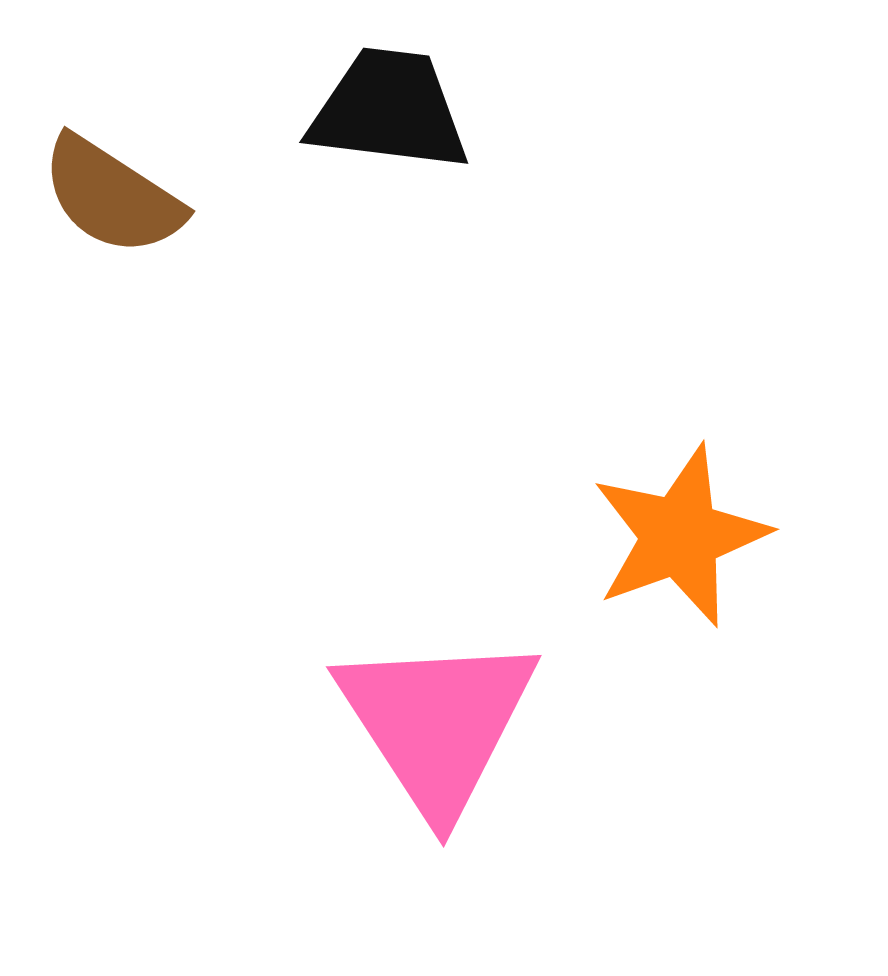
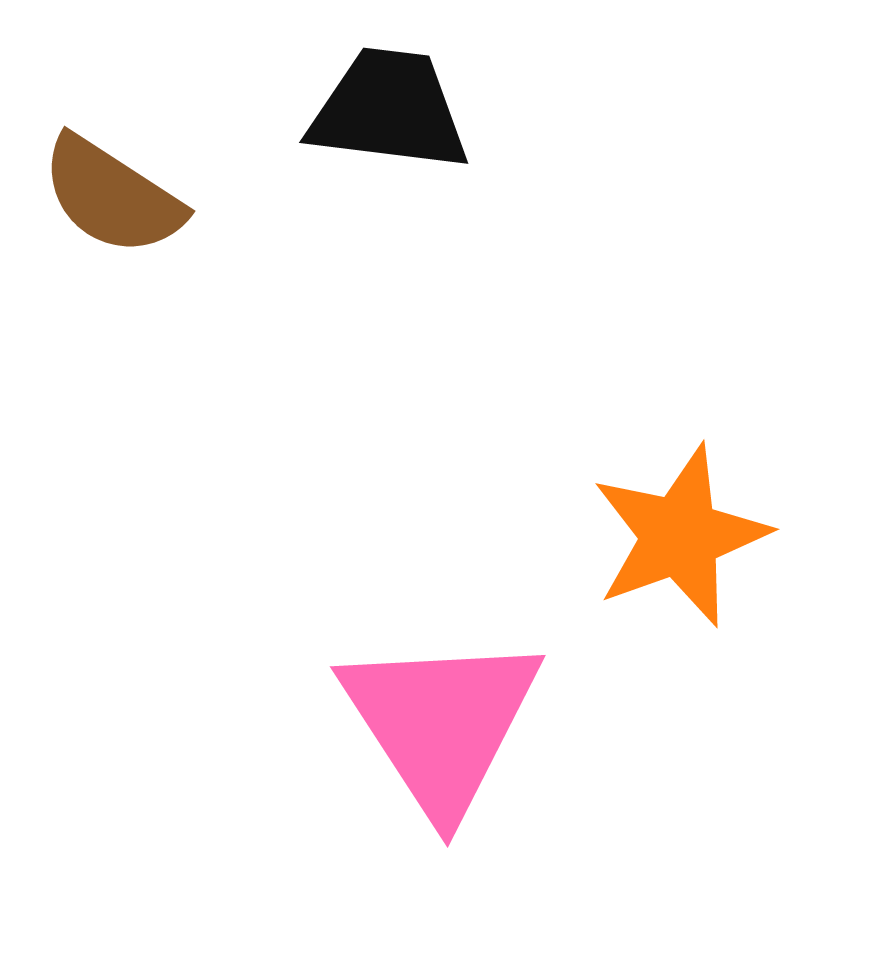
pink triangle: moved 4 px right
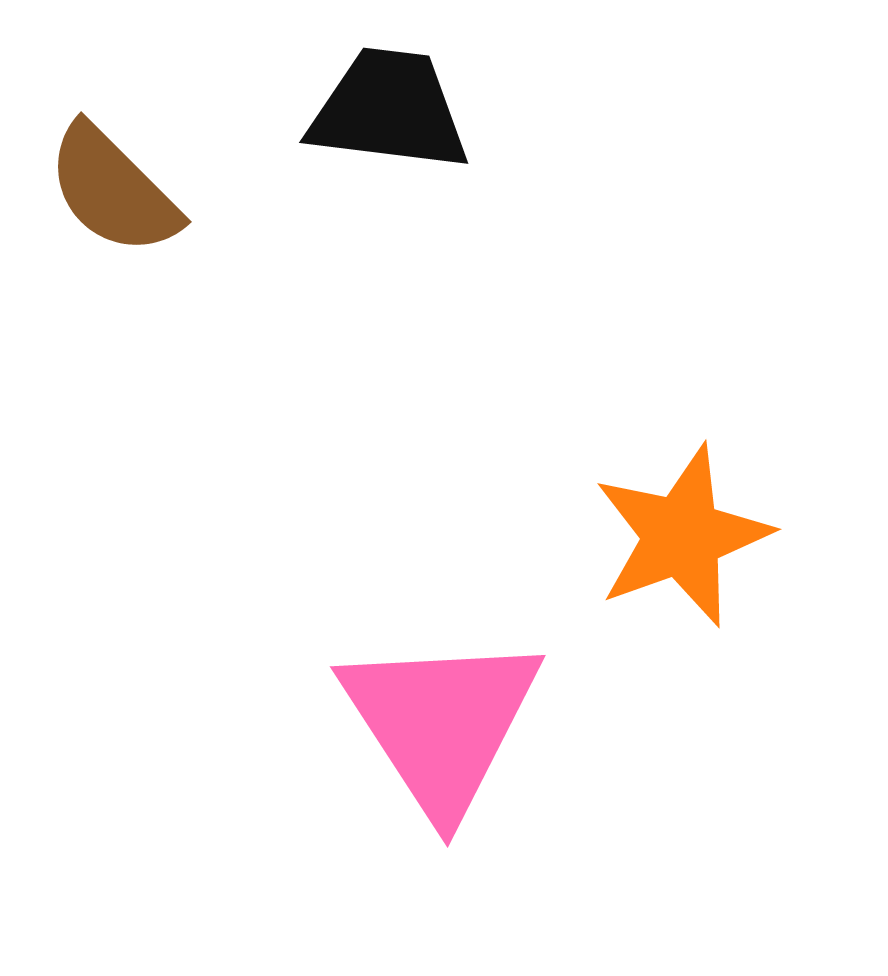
brown semicircle: moved 1 px right, 6 px up; rotated 12 degrees clockwise
orange star: moved 2 px right
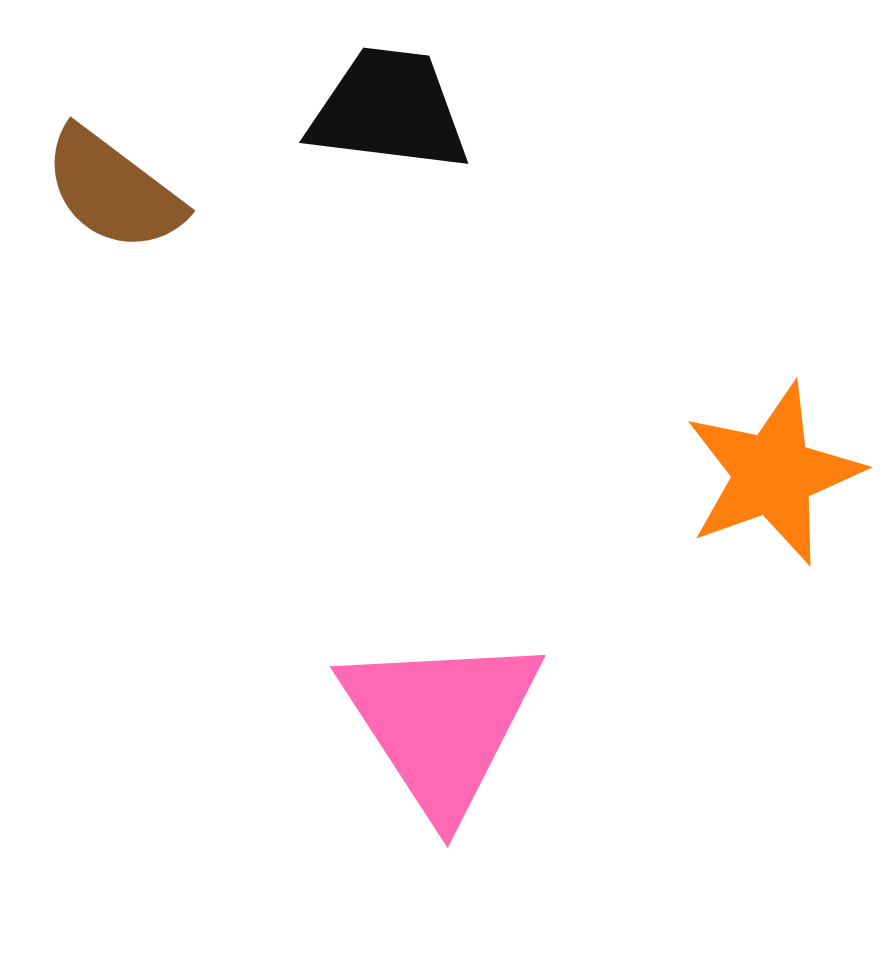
brown semicircle: rotated 8 degrees counterclockwise
orange star: moved 91 px right, 62 px up
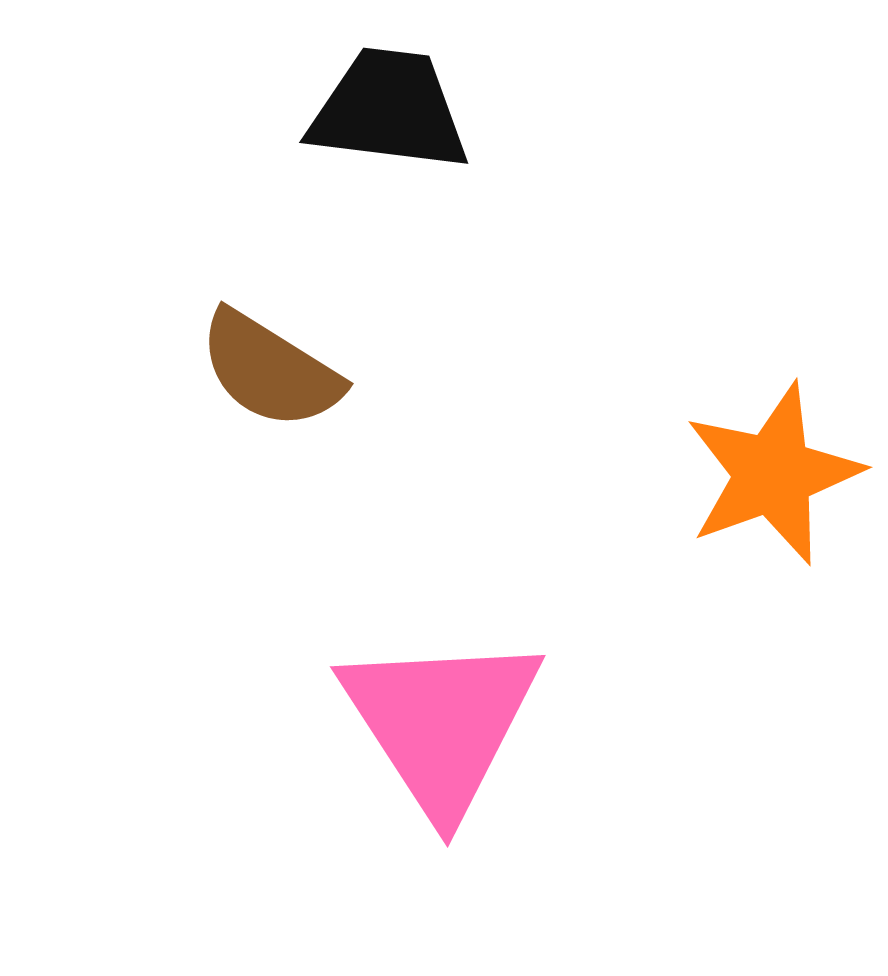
brown semicircle: moved 157 px right, 180 px down; rotated 5 degrees counterclockwise
